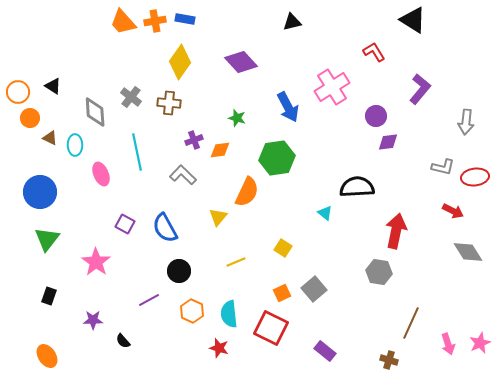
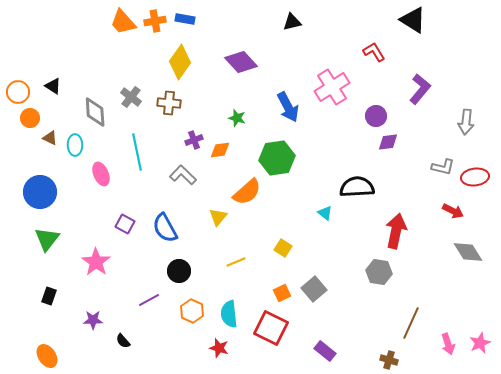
orange semicircle at (247, 192): rotated 24 degrees clockwise
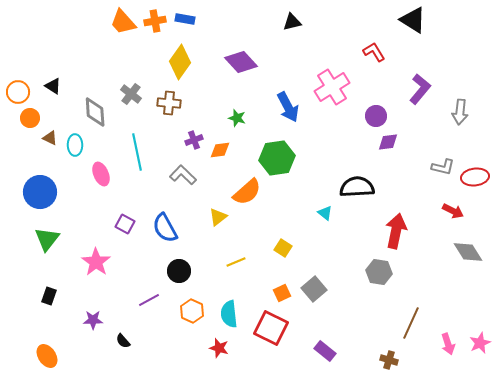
gray cross at (131, 97): moved 3 px up
gray arrow at (466, 122): moved 6 px left, 10 px up
yellow triangle at (218, 217): rotated 12 degrees clockwise
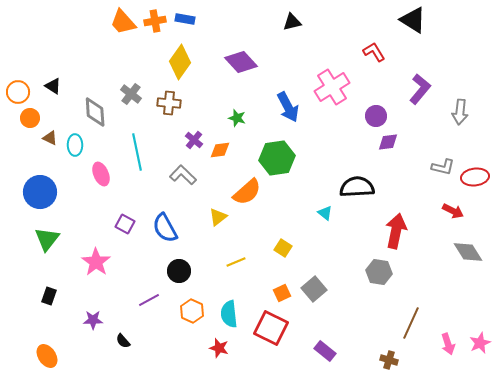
purple cross at (194, 140): rotated 30 degrees counterclockwise
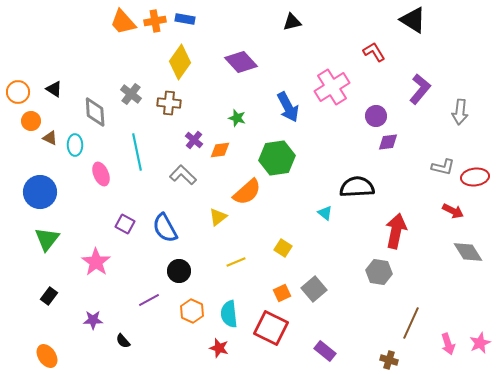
black triangle at (53, 86): moved 1 px right, 3 px down
orange circle at (30, 118): moved 1 px right, 3 px down
black rectangle at (49, 296): rotated 18 degrees clockwise
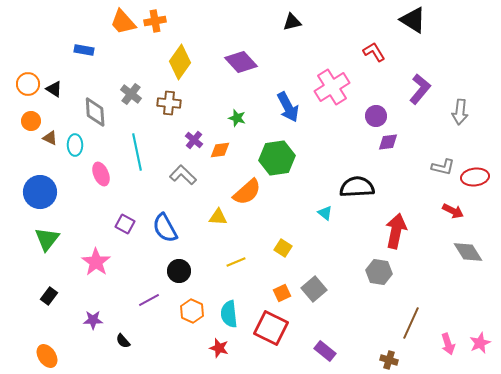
blue rectangle at (185, 19): moved 101 px left, 31 px down
orange circle at (18, 92): moved 10 px right, 8 px up
yellow triangle at (218, 217): rotated 42 degrees clockwise
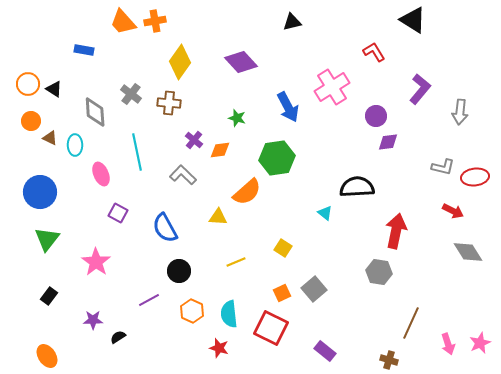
purple square at (125, 224): moved 7 px left, 11 px up
black semicircle at (123, 341): moved 5 px left, 4 px up; rotated 98 degrees clockwise
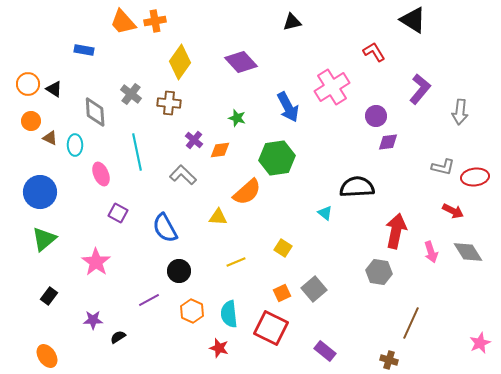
green triangle at (47, 239): moved 3 px left; rotated 12 degrees clockwise
pink arrow at (448, 344): moved 17 px left, 92 px up
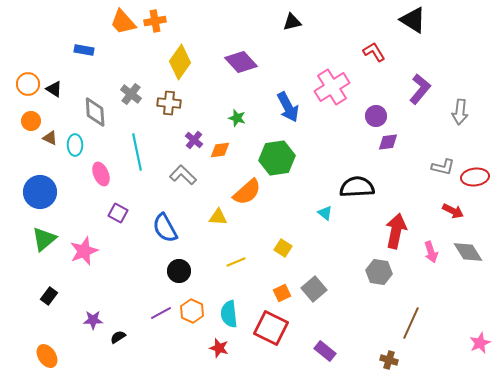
pink star at (96, 262): moved 12 px left, 11 px up; rotated 16 degrees clockwise
purple line at (149, 300): moved 12 px right, 13 px down
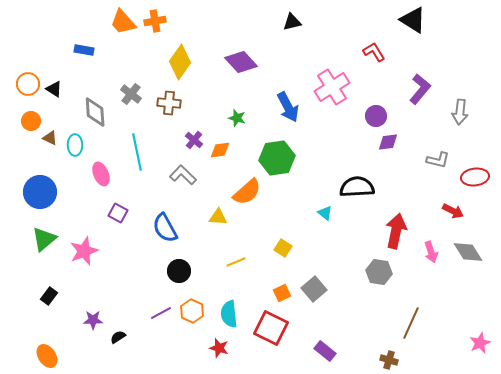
gray L-shape at (443, 167): moved 5 px left, 7 px up
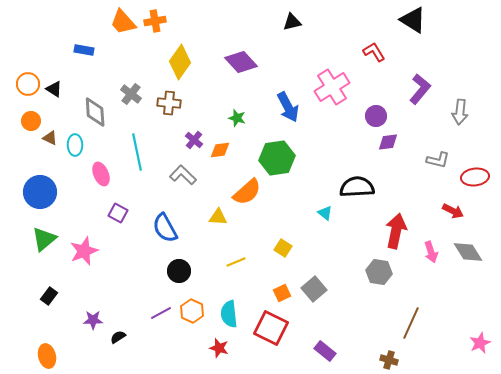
orange ellipse at (47, 356): rotated 20 degrees clockwise
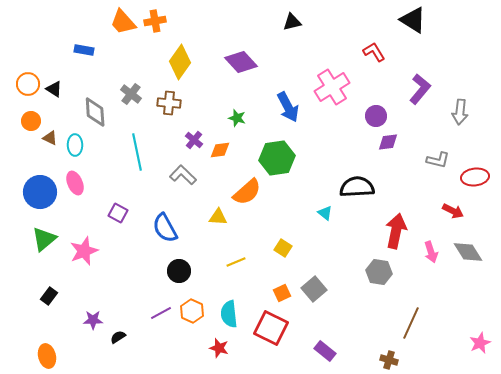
pink ellipse at (101, 174): moved 26 px left, 9 px down
